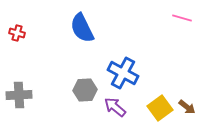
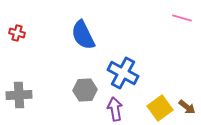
blue semicircle: moved 1 px right, 7 px down
purple arrow: moved 2 px down; rotated 40 degrees clockwise
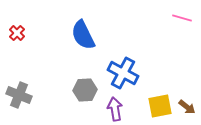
red cross: rotated 28 degrees clockwise
gray cross: rotated 25 degrees clockwise
yellow square: moved 2 px up; rotated 25 degrees clockwise
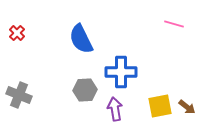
pink line: moved 8 px left, 6 px down
blue semicircle: moved 2 px left, 4 px down
blue cross: moved 2 px left, 1 px up; rotated 28 degrees counterclockwise
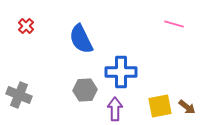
red cross: moved 9 px right, 7 px up
purple arrow: rotated 10 degrees clockwise
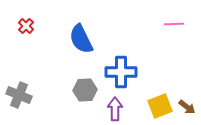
pink line: rotated 18 degrees counterclockwise
yellow square: rotated 10 degrees counterclockwise
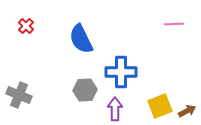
brown arrow: moved 4 px down; rotated 66 degrees counterclockwise
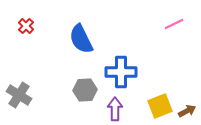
pink line: rotated 24 degrees counterclockwise
gray cross: rotated 10 degrees clockwise
